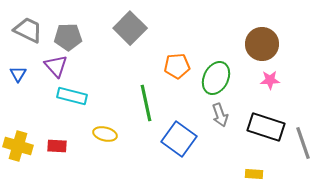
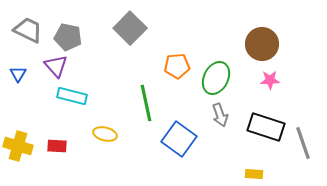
gray pentagon: rotated 12 degrees clockwise
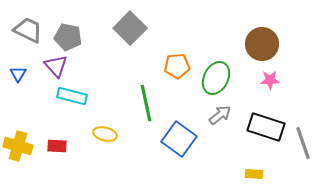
gray arrow: rotated 110 degrees counterclockwise
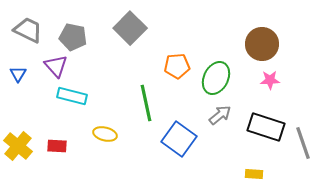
gray pentagon: moved 5 px right
yellow cross: rotated 24 degrees clockwise
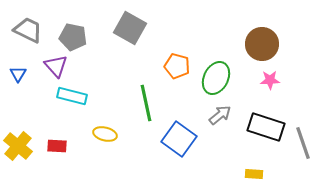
gray square: rotated 16 degrees counterclockwise
orange pentagon: rotated 20 degrees clockwise
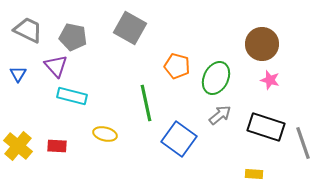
pink star: rotated 18 degrees clockwise
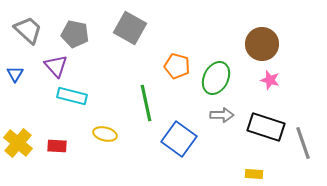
gray trapezoid: rotated 16 degrees clockwise
gray pentagon: moved 2 px right, 3 px up
blue triangle: moved 3 px left
gray arrow: moved 2 px right; rotated 40 degrees clockwise
yellow cross: moved 3 px up
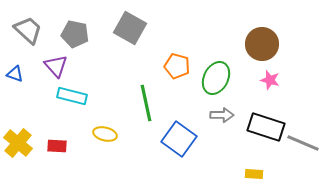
blue triangle: rotated 42 degrees counterclockwise
gray line: rotated 48 degrees counterclockwise
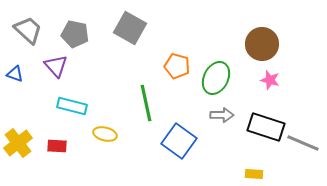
cyan rectangle: moved 10 px down
blue square: moved 2 px down
yellow cross: rotated 12 degrees clockwise
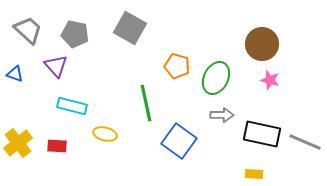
black rectangle: moved 4 px left, 7 px down; rotated 6 degrees counterclockwise
gray line: moved 2 px right, 1 px up
